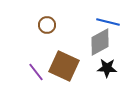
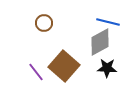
brown circle: moved 3 px left, 2 px up
brown square: rotated 16 degrees clockwise
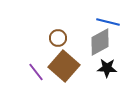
brown circle: moved 14 px right, 15 px down
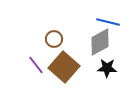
brown circle: moved 4 px left, 1 px down
brown square: moved 1 px down
purple line: moved 7 px up
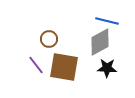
blue line: moved 1 px left, 1 px up
brown circle: moved 5 px left
brown square: rotated 32 degrees counterclockwise
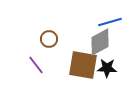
blue line: moved 3 px right, 1 px down; rotated 30 degrees counterclockwise
brown square: moved 19 px right, 2 px up
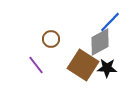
blue line: rotated 30 degrees counterclockwise
brown circle: moved 2 px right
brown square: rotated 24 degrees clockwise
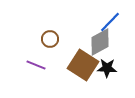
brown circle: moved 1 px left
purple line: rotated 30 degrees counterclockwise
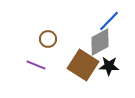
blue line: moved 1 px left, 1 px up
brown circle: moved 2 px left
black star: moved 2 px right, 2 px up
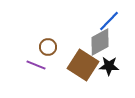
brown circle: moved 8 px down
